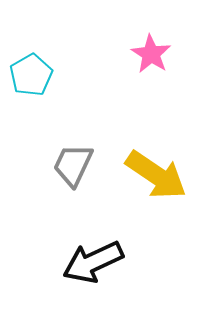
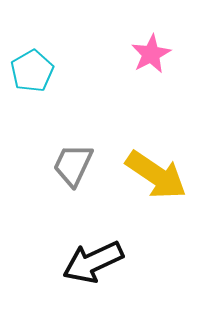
pink star: rotated 12 degrees clockwise
cyan pentagon: moved 1 px right, 4 px up
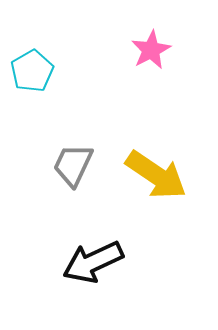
pink star: moved 4 px up
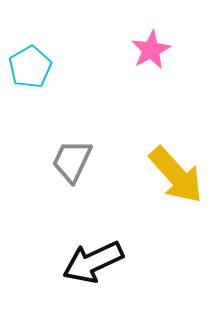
cyan pentagon: moved 2 px left, 4 px up
gray trapezoid: moved 1 px left, 4 px up
yellow arrow: moved 20 px right; rotated 14 degrees clockwise
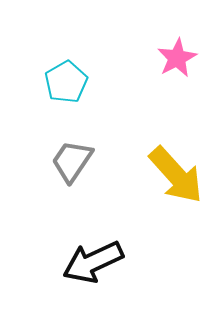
pink star: moved 26 px right, 8 px down
cyan pentagon: moved 36 px right, 15 px down
gray trapezoid: rotated 9 degrees clockwise
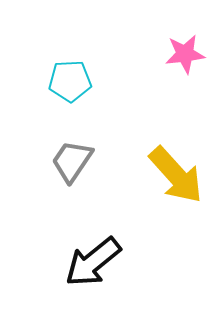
pink star: moved 8 px right, 4 px up; rotated 21 degrees clockwise
cyan pentagon: moved 4 px right, 1 px up; rotated 27 degrees clockwise
black arrow: rotated 14 degrees counterclockwise
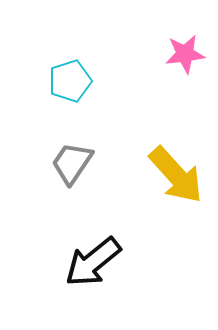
cyan pentagon: rotated 15 degrees counterclockwise
gray trapezoid: moved 2 px down
